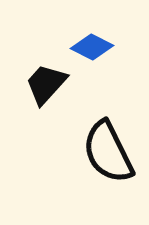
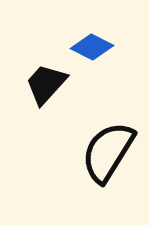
black semicircle: rotated 58 degrees clockwise
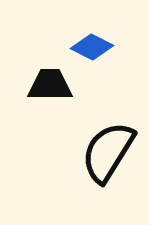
black trapezoid: moved 4 px right, 1 px down; rotated 48 degrees clockwise
